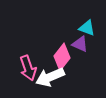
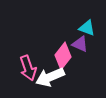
pink diamond: moved 1 px right, 1 px up
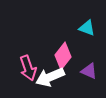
purple triangle: moved 9 px right, 27 px down
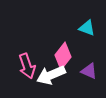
pink arrow: moved 1 px left, 2 px up
white arrow: moved 1 px right, 2 px up
